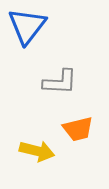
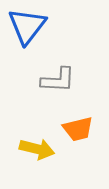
gray L-shape: moved 2 px left, 2 px up
yellow arrow: moved 2 px up
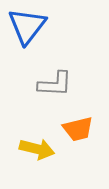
gray L-shape: moved 3 px left, 4 px down
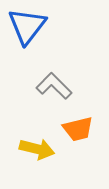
gray L-shape: moved 1 px left, 2 px down; rotated 138 degrees counterclockwise
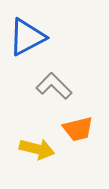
blue triangle: moved 11 px down; rotated 24 degrees clockwise
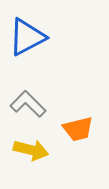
gray L-shape: moved 26 px left, 18 px down
yellow arrow: moved 6 px left, 1 px down
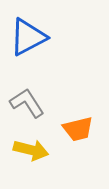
blue triangle: moved 1 px right
gray L-shape: moved 1 px left, 1 px up; rotated 12 degrees clockwise
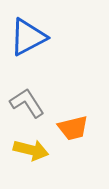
orange trapezoid: moved 5 px left, 1 px up
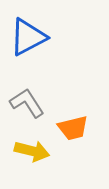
yellow arrow: moved 1 px right, 1 px down
